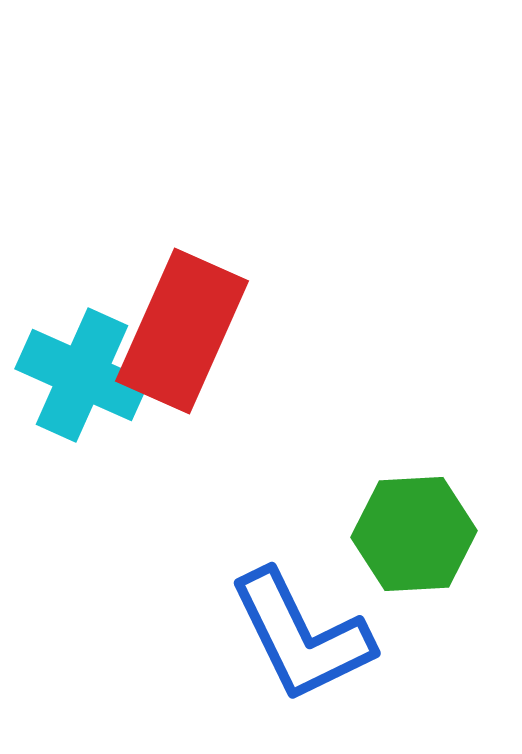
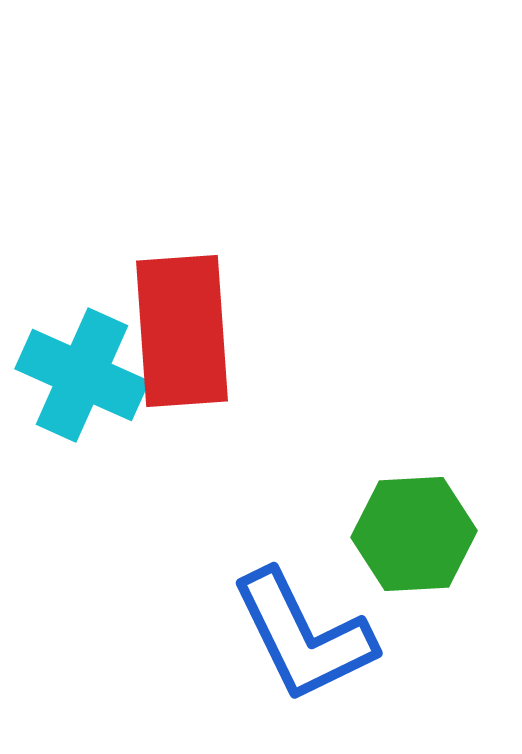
red rectangle: rotated 28 degrees counterclockwise
blue L-shape: moved 2 px right
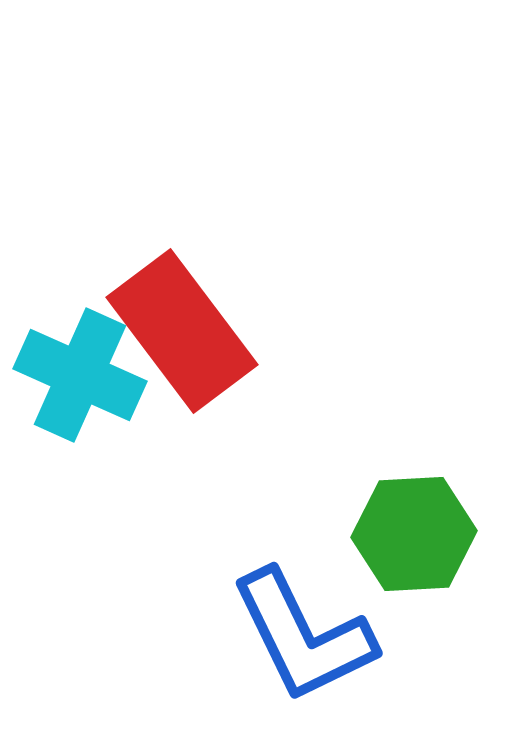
red rectangle: rotated 33 degrees counterclockwise
cyan cross: moved 2 px left
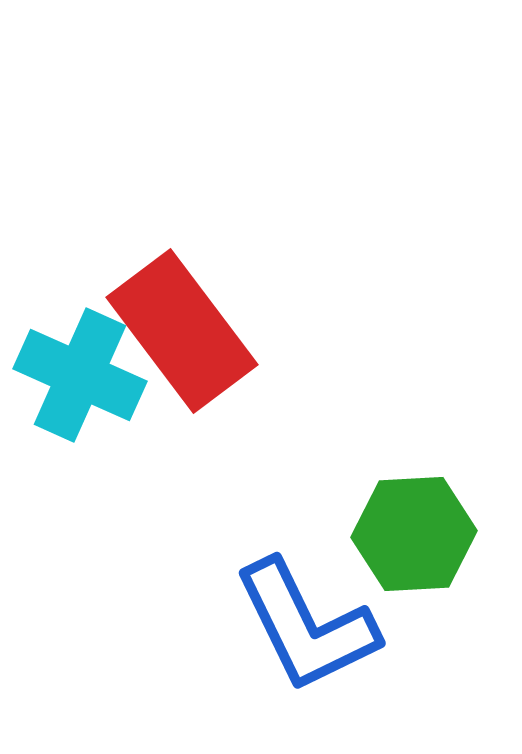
blue L-shape: moved 3 px right, 10 px up
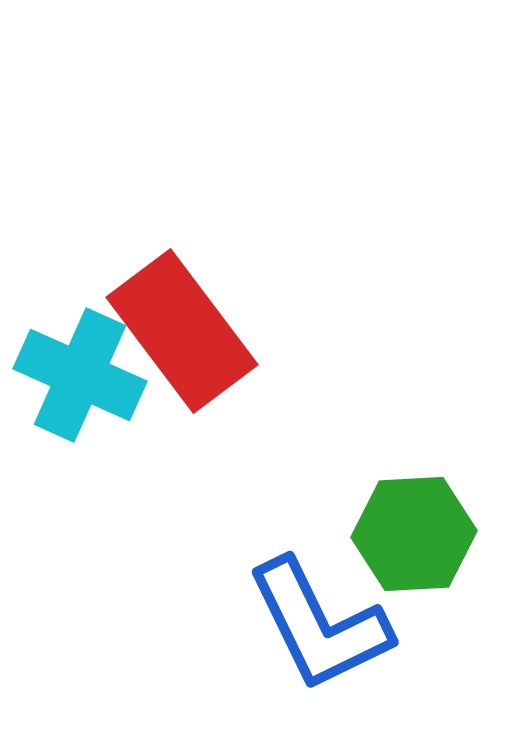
blue L-shape: moved 13 px right, 1 px up
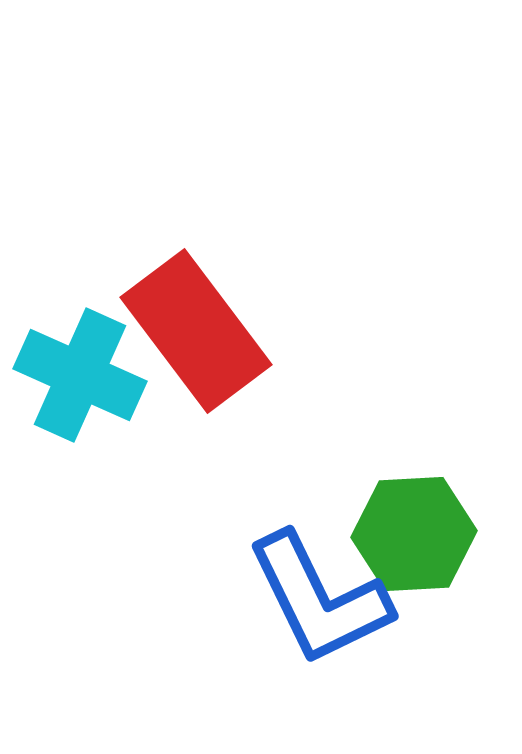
red rectangle: moved 14 px right
blue L-shape: moved 26 px up
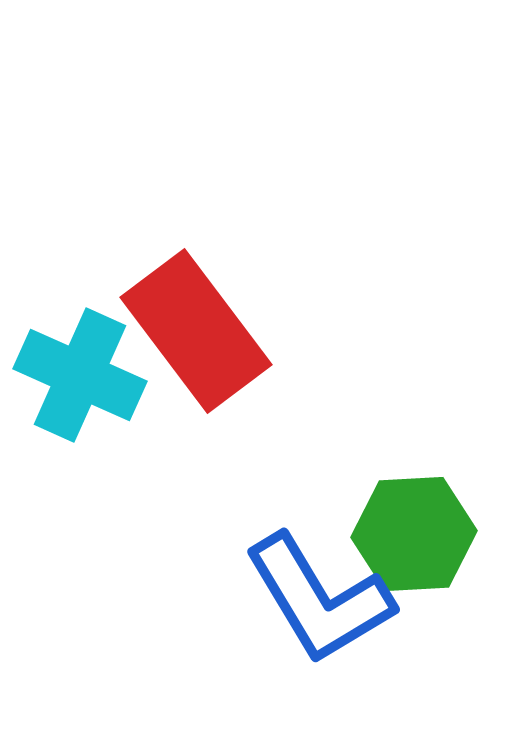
blue L-shape: rotated 5 degrees counterclockwise
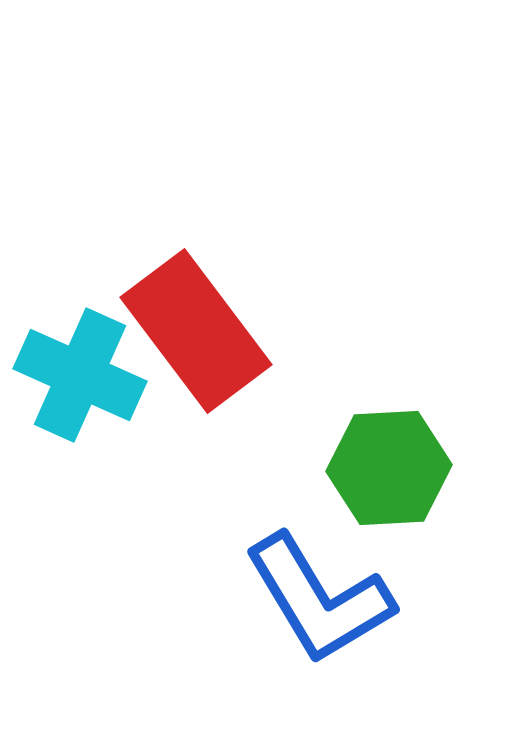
green hexagon: moved 25 px left, 66 px up
